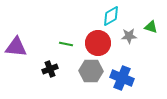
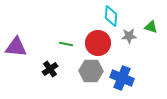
cyan diamond: rotated 55 degrees counterclockwise
black cross: rotated 14 degrees counterclockwise
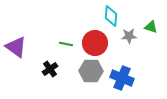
red circle: moved 3 px left
purple triangle: rotated 30 degrees clockwise
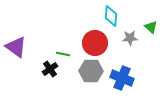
green triangle: rotated 24 degrees clockwise
gray star: moved 1 px right, 2 px down
green line: moved 3 px left, 10 px down
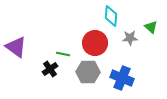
gray hexagon: moved 3 px left, 1 px down
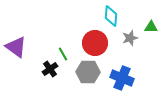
green triangle: rotated 40 degrees counterclockwise
gray star: rotated 14 degrees counterclockwise
green line: rotated 48 degrees clockwise
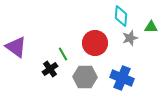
cyan diamond: moved 10 px right
gray hexagon: moved 3 px left, 5 px down
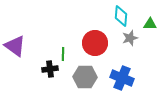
green triangle: moved 1 px left, 3 px up
purple triangle: moved 1 px left, 1 px up
green line: rotated 32 degrees clockwise
black cross: rotated 28 degrees clockwise
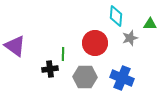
cyan diamond: moved 5 px left
